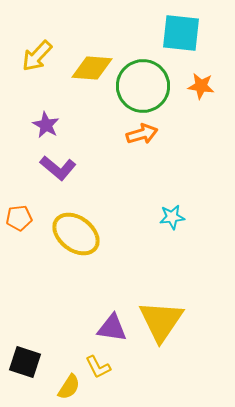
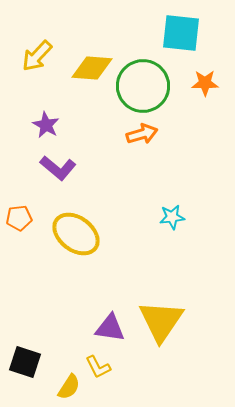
orange star: moved 4 px right, 3 px up; rotated 8 degrees counterclockwise
purple triangle: moved 2 px left
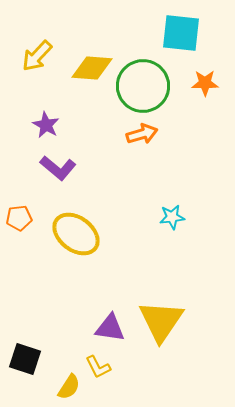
black square: moved 3 px up
